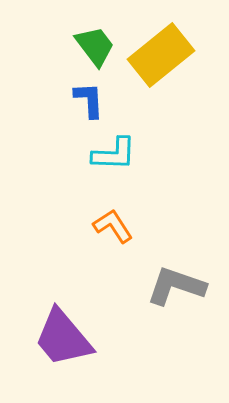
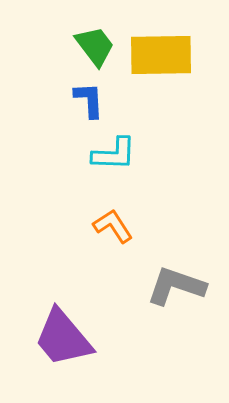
yellow rectangle: rotated 38 degrees clockwise
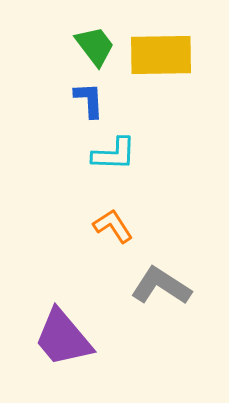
gray L-shape: moved 15 px left; rotated 14 degrees clockwise
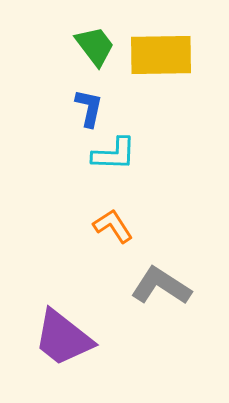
blue L-shape: moved 8 px down; rotated 15 degrees clockwise
purple trapezoid: rotated 12 degrees counterclockwise
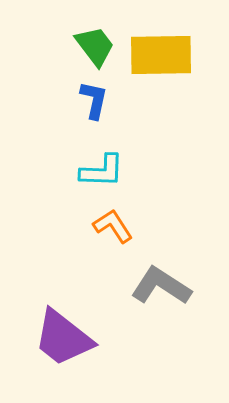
blue L-shape: moved 5 px right, 8 px up
cyan L-shape: moved 12 px left, 17 px down
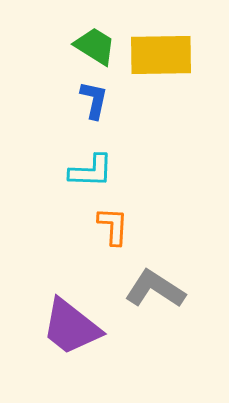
green trapezoid: rotated 21 degrees counterclockwise
cyan L-shape: moved 11 px left
orange L-shape: rotated 36 degrees clockwise
gray L-shape: moved 6 px left, 3 px down
purple trapezoid: moved 8 px right, 11 px up
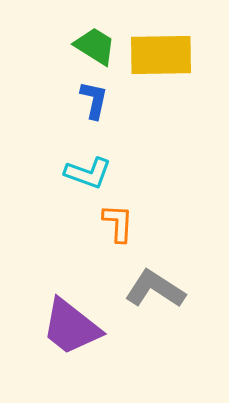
cyan L-shape: moved 3 px left, 2 px down; rotated 18 degrees clockwise
orange L-shape: moved 5 px right, 3 px up
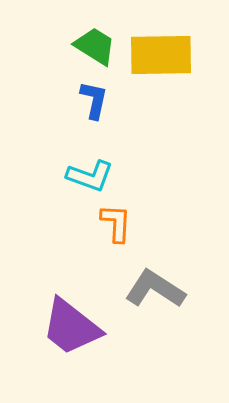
cyan L-shape: moved 2 px right, 3 px down
orange L-shape: moved 2 px left
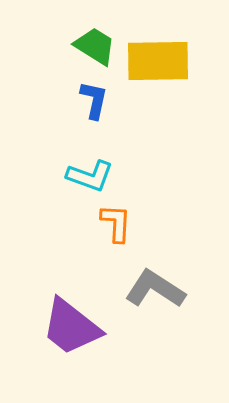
yellow rectangle: moved 3 px left, 6 px down
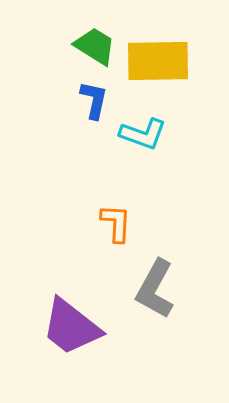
cyan L-shape: moved 53 px right, 42 px up
gray L-shape: rotated 94 degrees counterclockwise
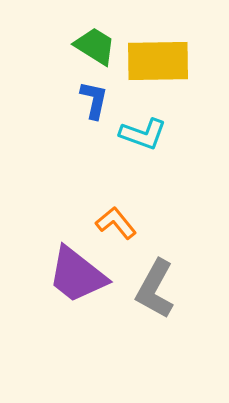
orange L-shape: rotated 42 degrees counterclockwise
purple trapezoid: moved 6 px right, 52 px up
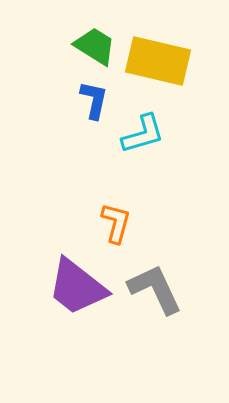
yellow rectangle: rotated 14 degrees clockwise
cyan L-shape: rotated 36 degrees counterclockwise
orange L-shape: rotated 54 degrees clockwise
purple trapezoid: moved 12 px down
gray L-shape: rotated 126 degrees clockwise
